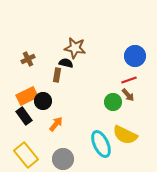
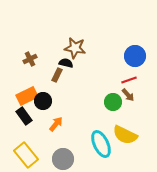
brown cross: moved 2 px right
brown rectangle: rotated 16 degrees clockwise
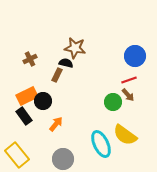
yellow semicircle: rotated 10 degrees clockwise
yellow rectangle: moved 9 px left
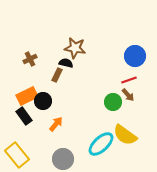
cyan ellipse: rotated 72 degrees clockwise
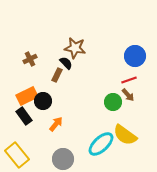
black semicircle: rotated 32 degrees clockwise
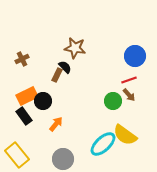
brown cross: moved 8 px left
black semicircle: moved 1 px left, 4 px down
brown arrow: moved 1 px right
green circle: moved 1 px up
cyan ellipse: moved 2 px right
